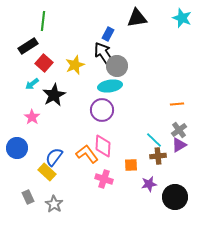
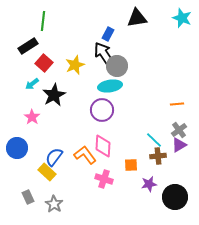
orange L-shape: moved 2 px left, 1 px down
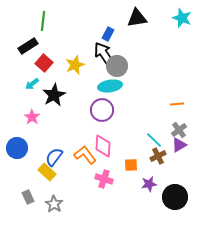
brown cross: rotated 21 degrees counterclockwise
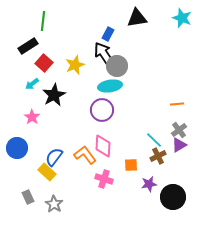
black circle: moved 2 px left
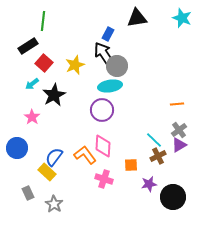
gray rectangle: moved 4 px up
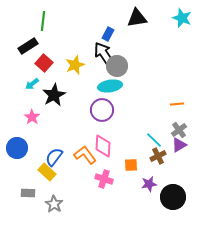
gray rectangle: rotated 64 degrees counterclockwise
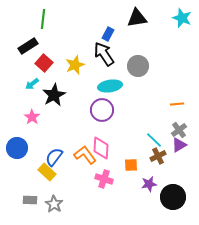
green line: moved 2 px up
gray circle: moved 21 px right
pink diamond: moved 2 px left, 2 px down
gray rectangle: moved 2 px right, 7 px down
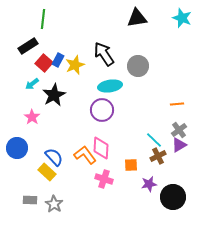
blue rectangle: moved 50 px left, 26 px down
blue semicircle: rotated 102 degrees clockwise
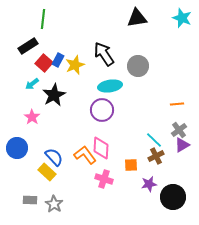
purple triangle: moved 3 px right
brown cross: moved 2 px left
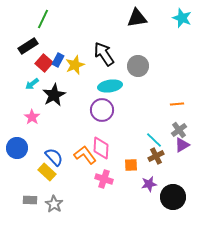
green line: rotated 18 degrees clockwise
